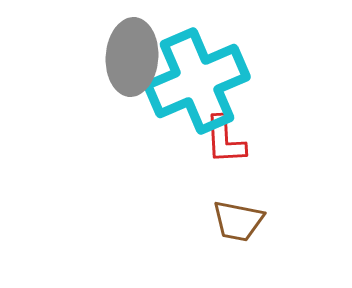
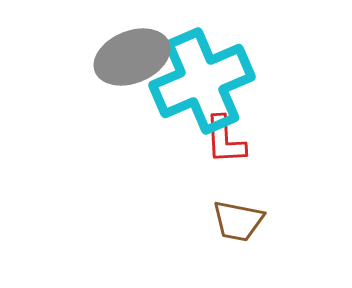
gray ellipse: rotated 64 degrees clockwise
cyan cross: moved 5 px right
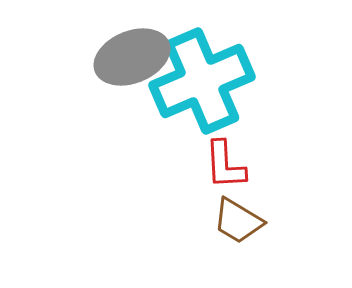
red L-shape: moved 25 px down
brown trapezoid: rotated 20 degrees clockwise
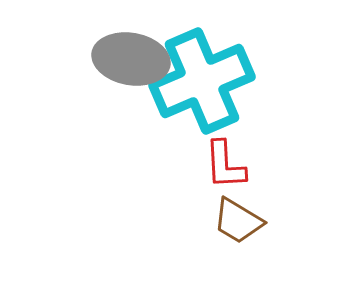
gray ellipse: moved 1 px left, 2 px down; rotated 32 degrees clockwise
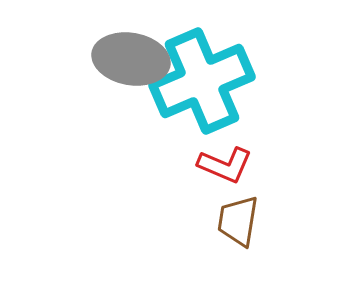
red L-shape: rotated 64 degrees counterclockwise
brown trapezoid: rotated 68 degrees clockwise
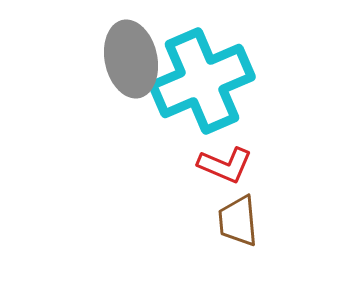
gray ellipse: rotated 68 degrees clockwise
brown trapezoid: rotated 14 degrees counterclockwise
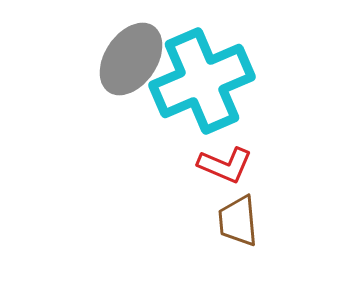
gray ellipse: rotated 46 degrees clockwise
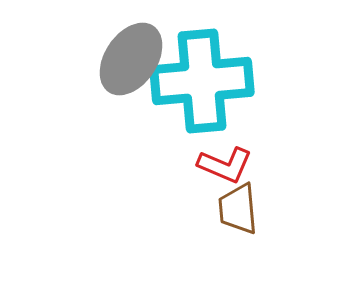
cyan cross: rotated 18 degrees clockwise
brown trapezoid: moved 12 px up
